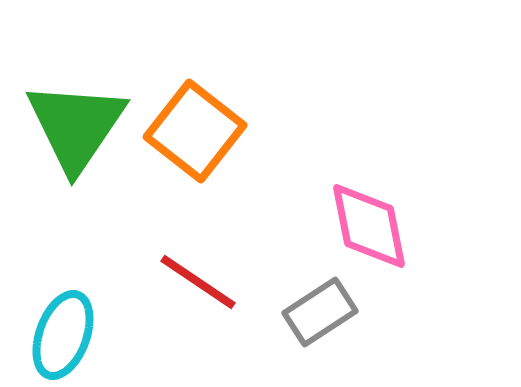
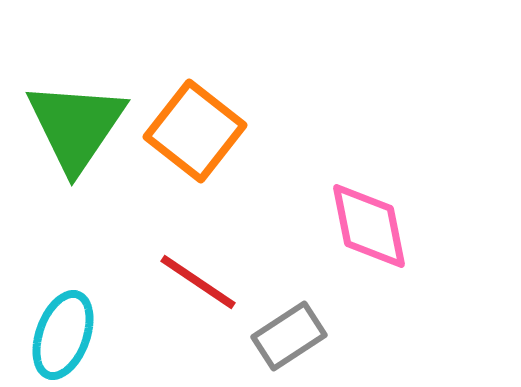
gray rectangle: moved 31 px left, 24 px down
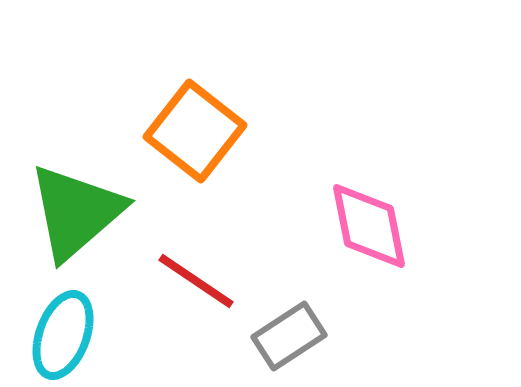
green triangle: moved 86 px down; rotated 15 degrees clockwise
red line: moved 2 px left, 1 px up
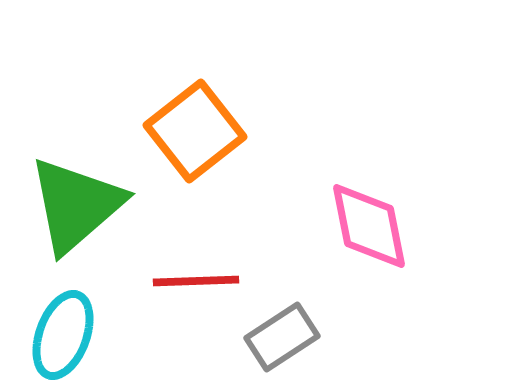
orange square: rotated 14 degrees clockwise
green triangle: moved 7 px up
red line: rotated 36 degrees counterclockwise
gray rectangle: moved 7 px left, 1 px down
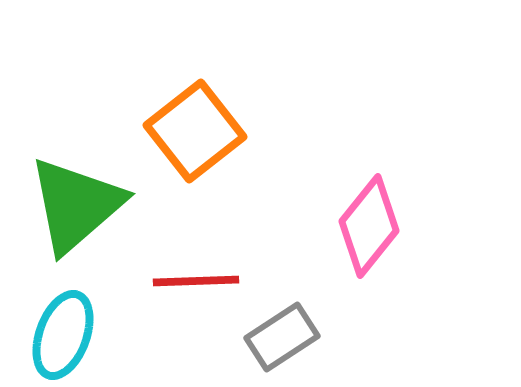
pink diamond: rotated 50 degrees clockwise
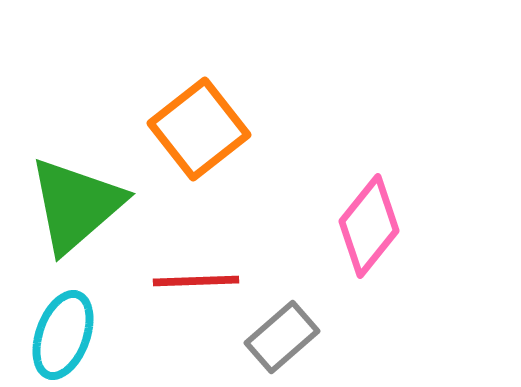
orange square: moved 4 px right, 2 px up
gray rectangle: rotated 8 degrees counterclockwise
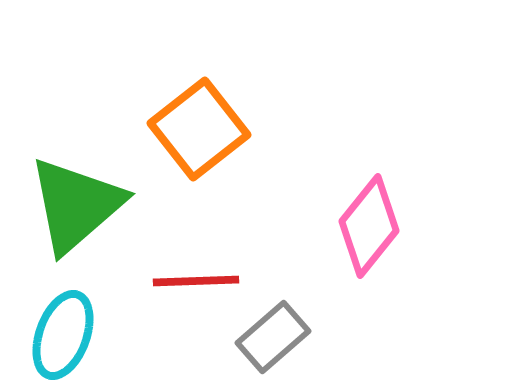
gray rectangle: moved 9 px left
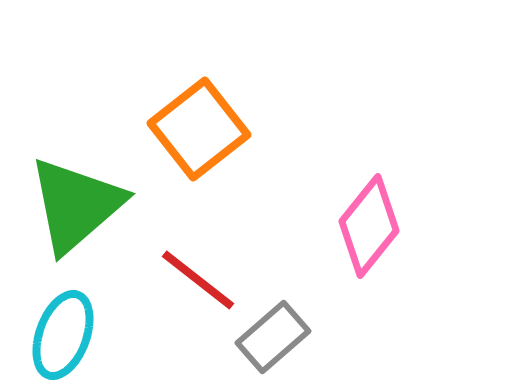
red line: moved 2 px right, 1 px up; rotated 40 degrees clockwise
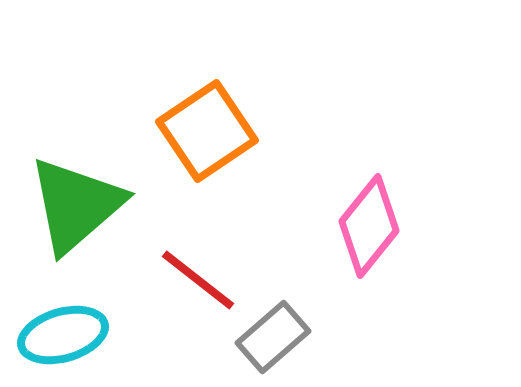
orange square: moved 8 px right, 2 px down; rotated 4 degrees clockwise
cyan ellipse: rotated 54 degrees clockwise
